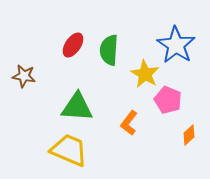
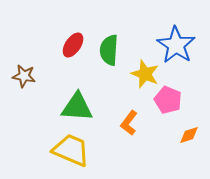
yellow star: rotated 8 degrees counterclockwise
orange diamond: rotated 25 degrees clockwise
yellow trapezoid: moved 2 px right
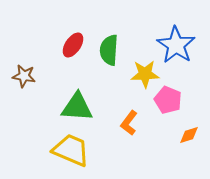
yellow star: rotated 24 degrees counterclockwise
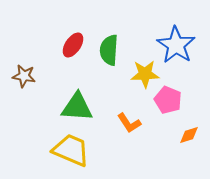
orange L-shape: rotated 70 degrees counterclockwise
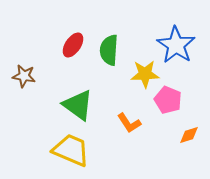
green triangle: moved 1 px right, 2 px up; rotated 32 degrees clockwise
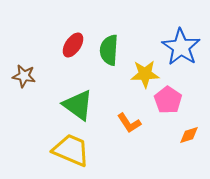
blue star: moved 5 px right, 2 px down
pink pentagon: rotated 12 degrees clockwise
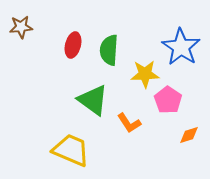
red ellipse: rotated 20 degrees counterclockwise
brown star: moved 3 px left, 49 px up; rotated 15 degrees counterclockwise
green triangle: moved 15 px right, 5 px up
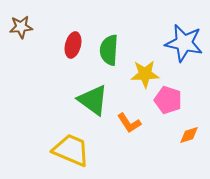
blue star: moved 3 px right, 4 px up; rotated 21 degrees counterclockwise
pink pentagon: rotated 16 degrees counterclockwise
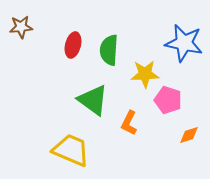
orange L-shape: rotated 60 degrees clockwise
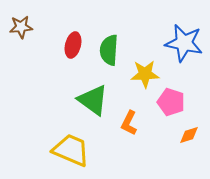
pink pentagon: moved 3 px right, 2 px down
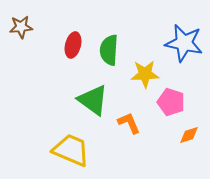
orange L-shape: rotated 130 degrees clockwise
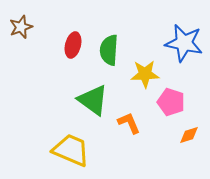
brown star: rotated 15 degrees counterclockwise
